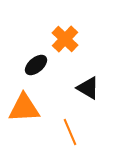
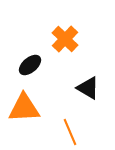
black ellipse: moved 6 px left
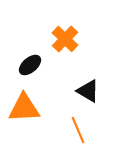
black triangle: moved 3 px down
orange line: moved 8 px right, 2 px up
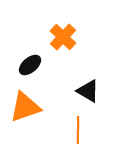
orange cross: moved 2 px left, 2 px up
orange triangle: moved 1 px right, 1 px up; rotated 16 degrees counterclockwise
orange line: rotated 24 degrees clockwise
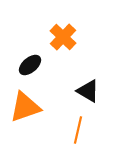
orange line: rotated 12 degrees clockwise
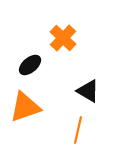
orange cross: moved 1 px down
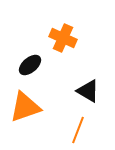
orange cross: rotated 20 degrees counterclockwise
orange line: rotated 8 degrees clockwise
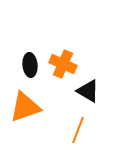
orange cross: moved 26 px down
black ellipse: rotated 55 degrees counterclockwise
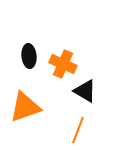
black ellipse: moved 1 px left, 9 px up
black triangle: moved 3 px left
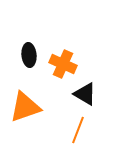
black ellipse: moved 1 px up
black triangle: moved 3 px down
